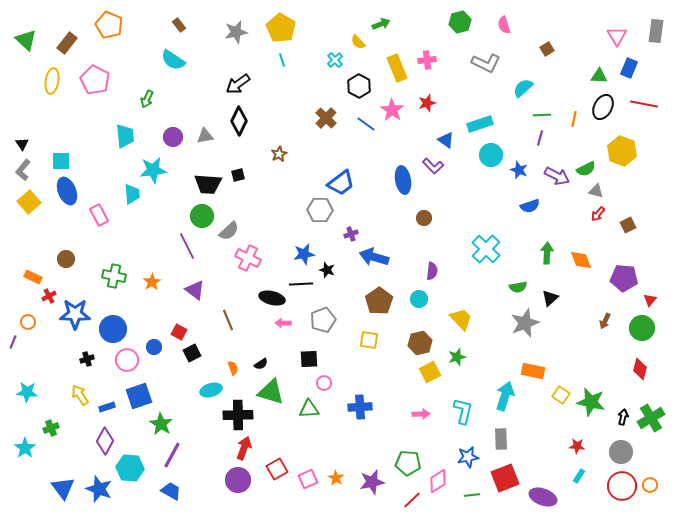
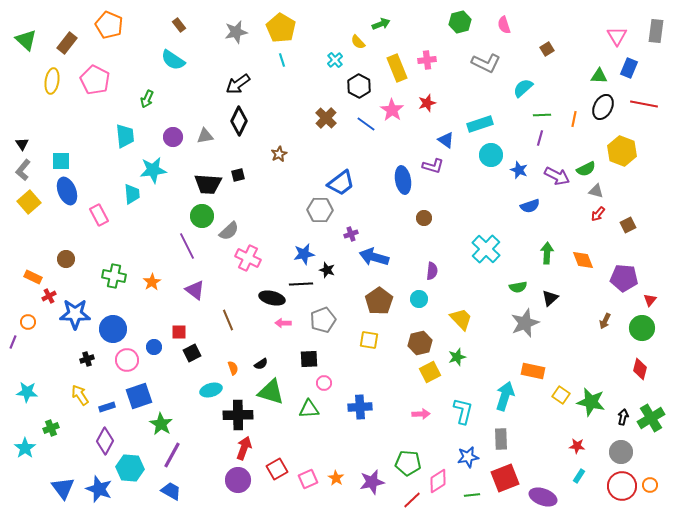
purple L-shape at (433, 166): rotated 30 degrees counterclockwise
orange diamond at (581, 260): moved 2 px right
red square at (179, 332): rotated 28 degrees counterclockwise
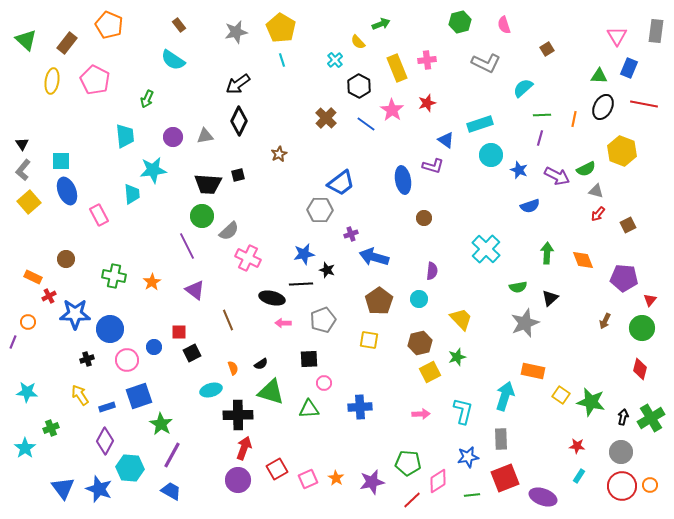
blue circle at (113, 329): moved 3 px left
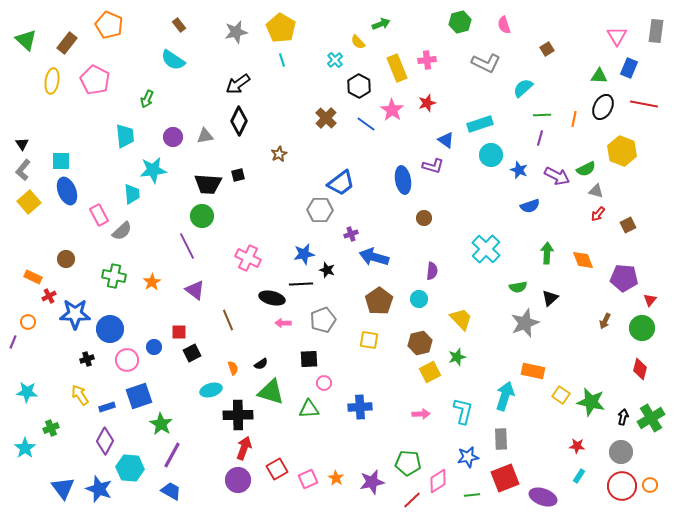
gray semicircle at (229, 231): moved 107 px left
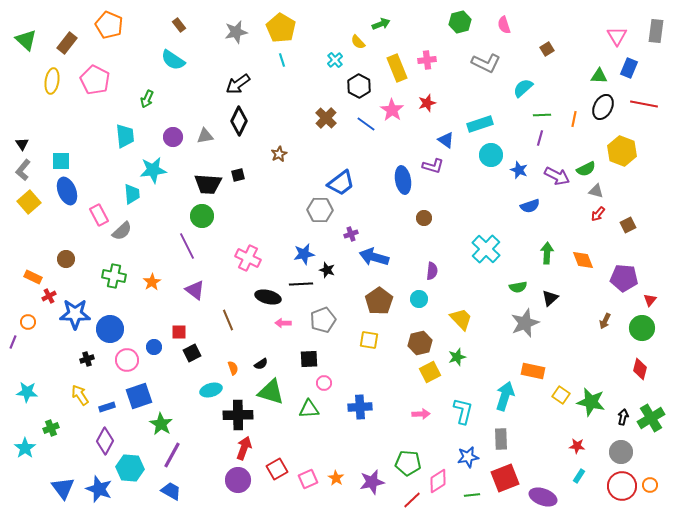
black ellipse at (272, 298): moved 4 px left, 1 px up
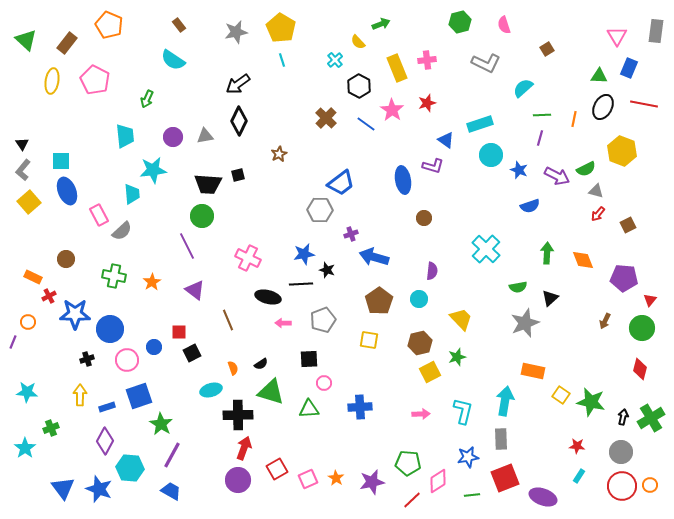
yellow arrow at (80, 395): rotated 35 degrees clockwise
cyan arrow at (505, 396): moved 5 px down; rotated 8 degrees counterclockwise
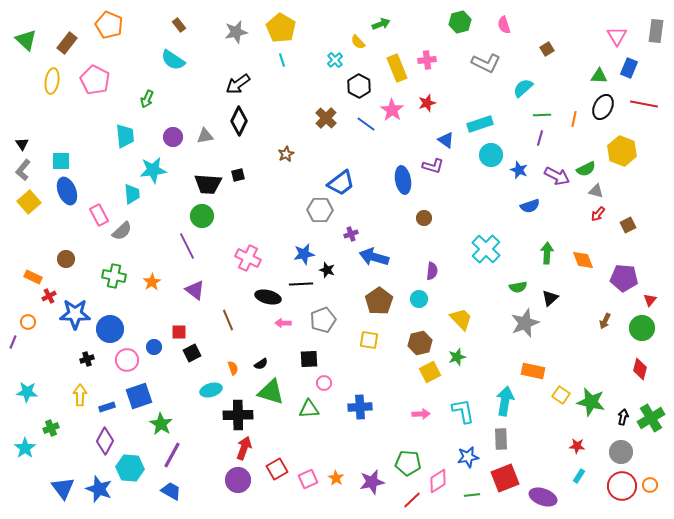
brown star at (279, 154): moved 7 px right
cyan L-shape at (463, 411): rotated 24 degrees counterclockwise
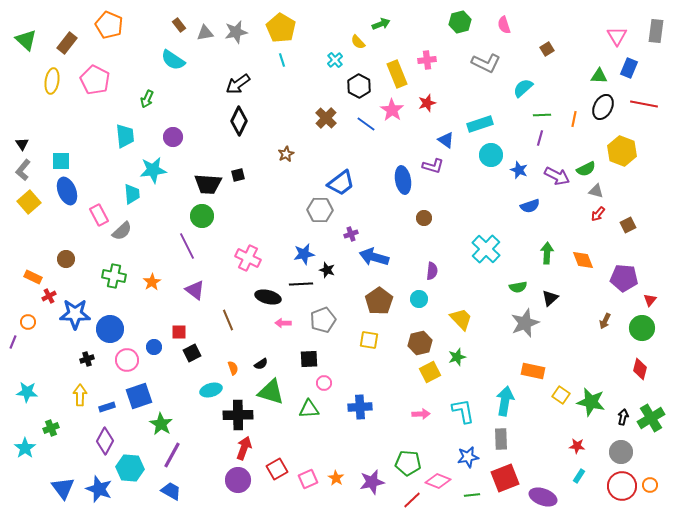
yellow rectangle at (397, 68): moved 6 px down
gray triangle at (205, 136): moved 103 px up
pink diamond at (438, 481): rotated 55 degrees clockwise
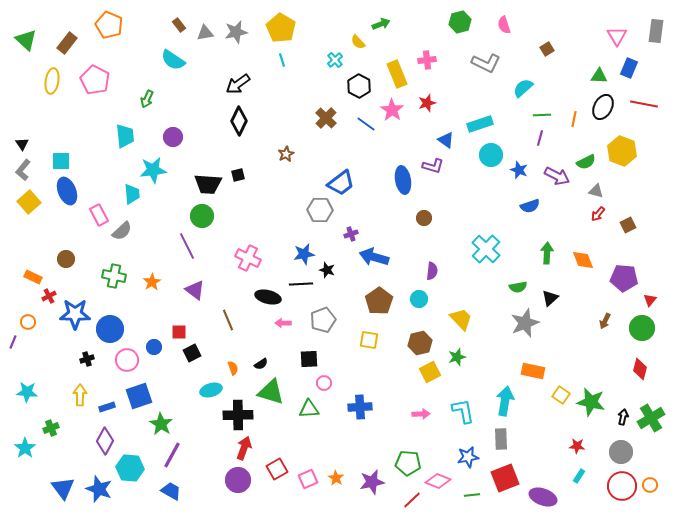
green semicircle at (586, 169): moved 7 px up
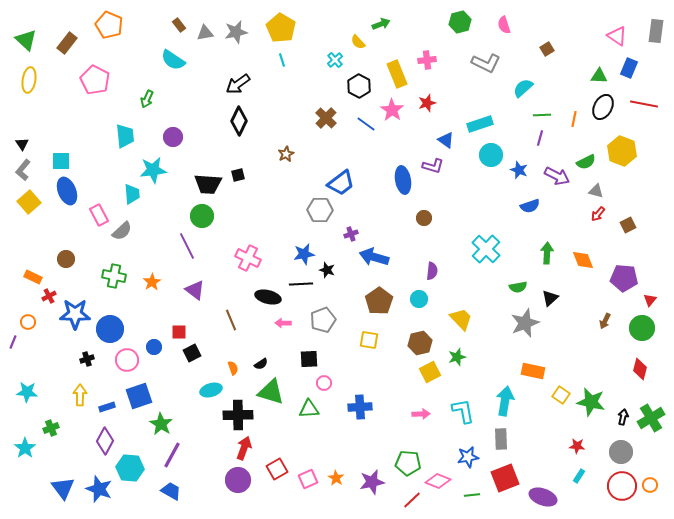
pink triangle at (617, 36): rotated 25 degrees counterclockwise
yellow ellipse at (52, 81): moved 23 px left, 1 px up
brown line at (228, 320): moved 3 px right
